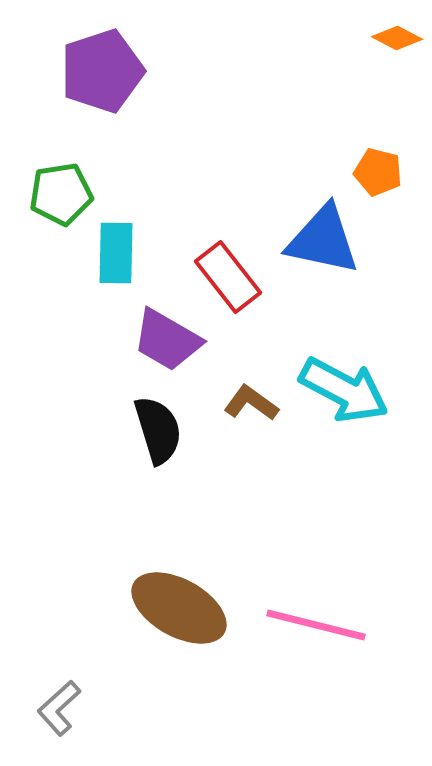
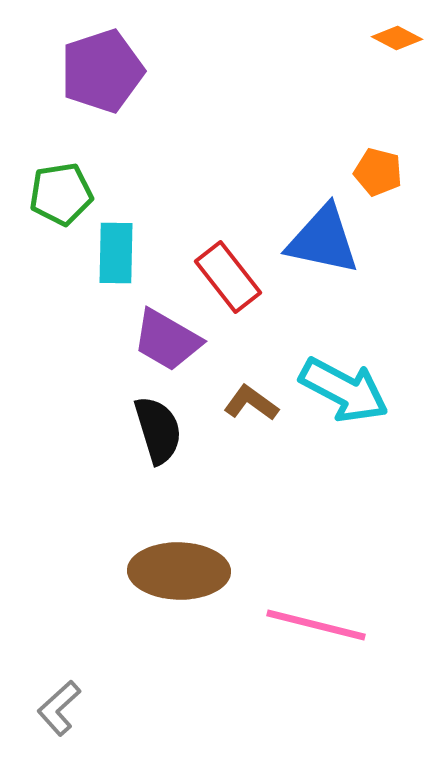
brown ellipse: moved 37 px up; rotated 28 degrees counterclockwise
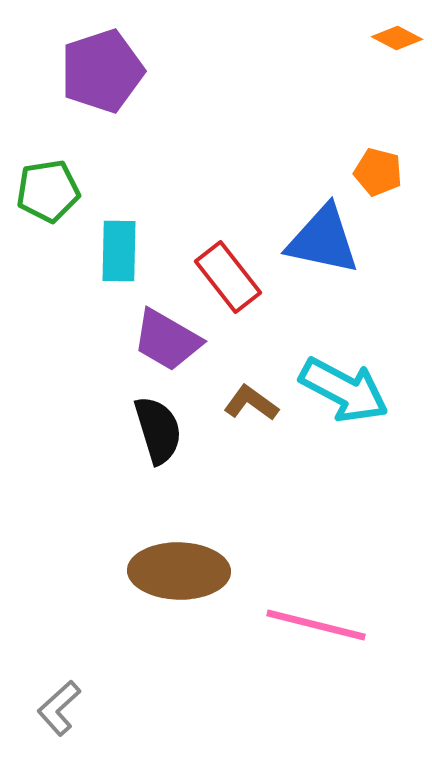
green pentagon: moved 13 px left, 3 px up
cyan rectangle: moved 3 px right, 2 px up
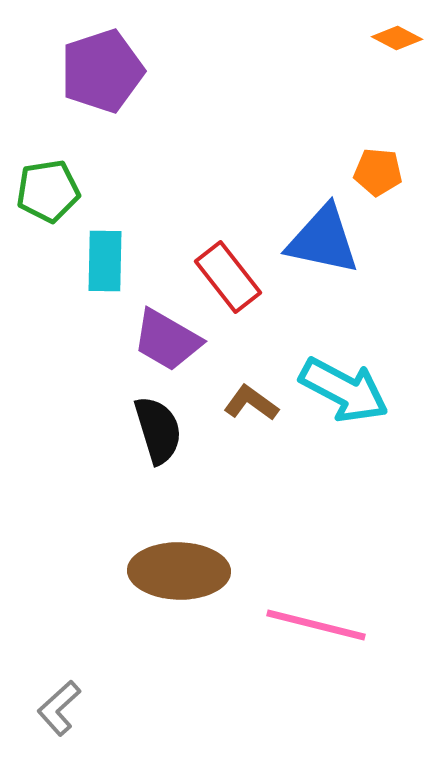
orange pentagon: rotated 9 degrees counterclockwise
cyan rectangle: moved 14 px left, 10 px down
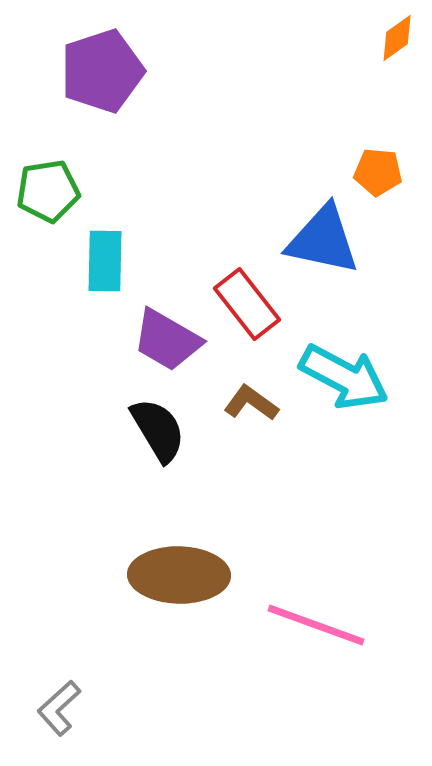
orange diamond: rotated 63 degrees counterclockwise
red rectangle: moved 19 px right, 27 px down
cyan arrow: moved 13 px up
black semicircle: rotated 14 degrees counterclockwise
brown ellipse: moved 4 px down
pink line: rotated 6 degrees clockwise
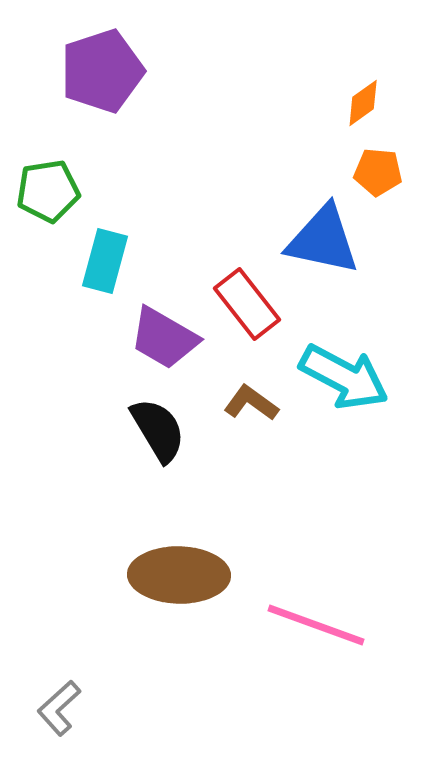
orange diamond: moved 34 px left, 65 px down
cyan rectangle: rotated 14 degrees clockwise
purple trapezoid: moved 3 px left, 2 px up
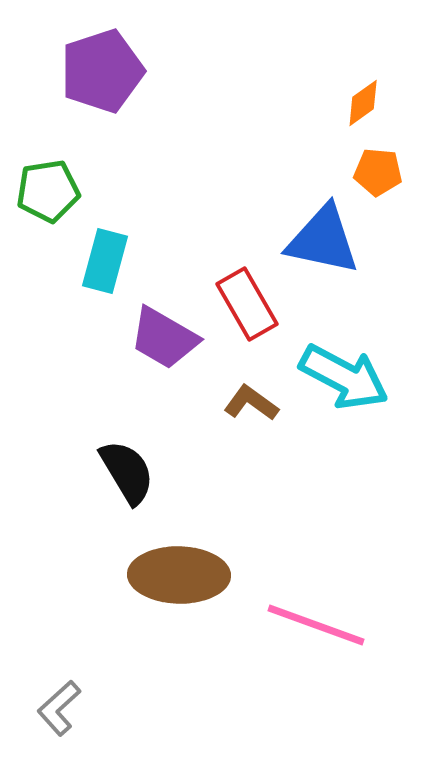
red rectangle: rotated 8 degrees clockwise
black semicircle: moved 31 px left, 42 px down
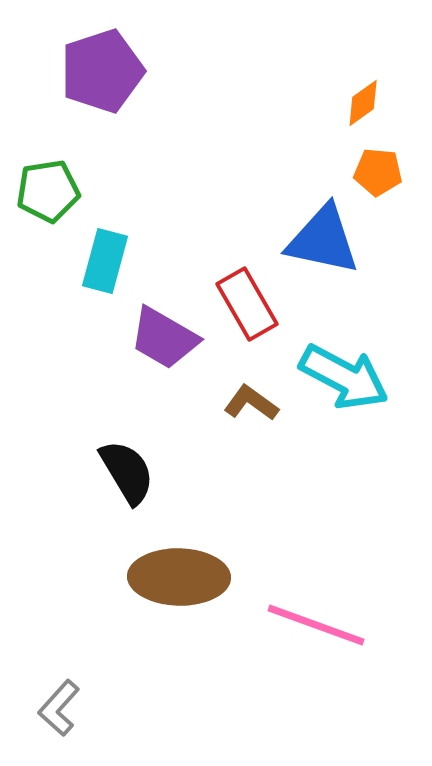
brown ellipse: moved 2 px down
gray L-shape: rotated 6 degrees counterclockwise
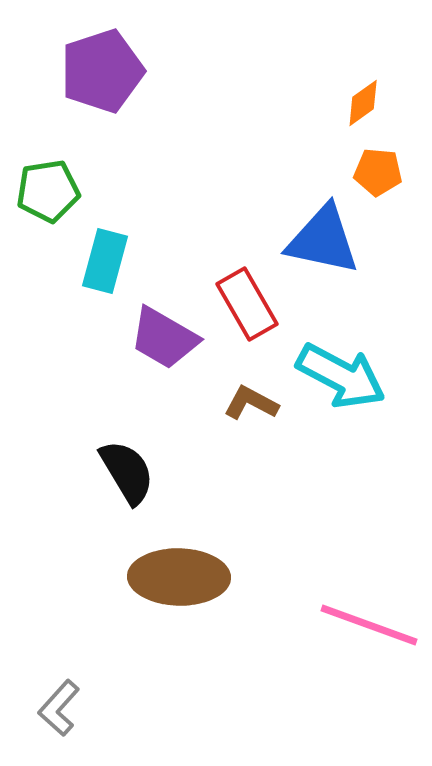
cyan arrow: moved 3 px left, 1 px up
brown L-shape: rotated 8 degrees counterclockwise
pink line: moved 53 px right
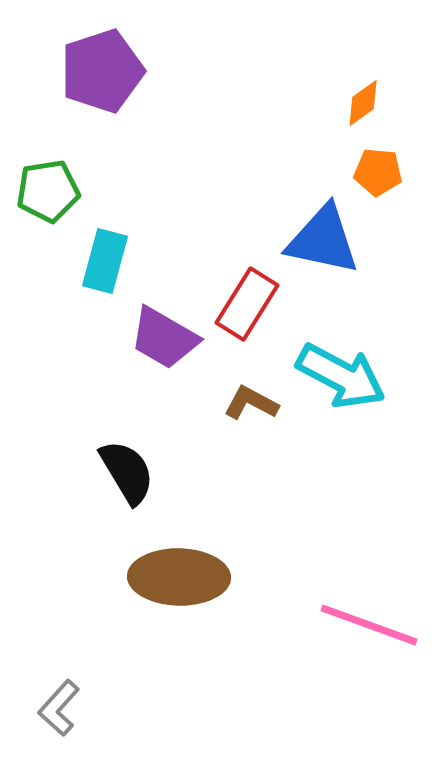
red rectangle: rotated 62 degrees clockwise
